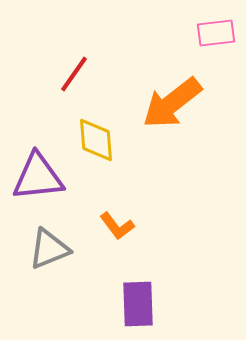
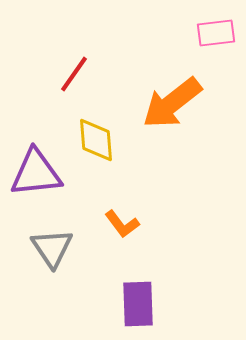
purple triangle: moved 2 px left, 4 px up
orange L-shape: moved 5 px right, 2 px up
gray triangle: moved 3 px right, 1 px up; rotated 42 degrees counterclockwise
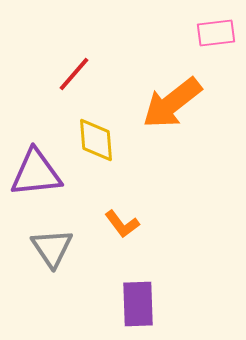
red line: rotated 6 degrees clockwise
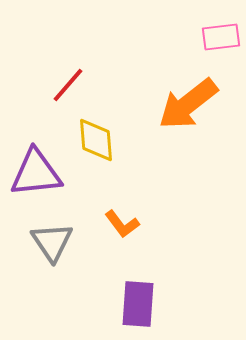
pink rectangle: moved 5 px right, 4 px down
red line: moved 6 px left, 11 px down
orange arrow: moved 16 px right, 1 px down
gray triangle: moved 6 px up
purple rectangle: rotated 6 degrees clockwise
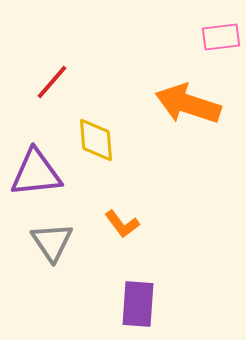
red line: moved 16 px left, 3 px up
orange arrow: rotated 56 degrees clockwise
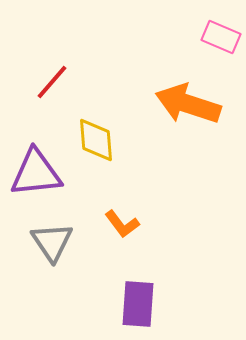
pink rectangle: rotated 30 degrees clockwise
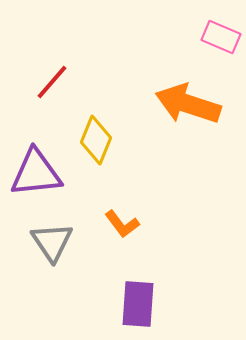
yellow diamond: rotated 27 degrees clockwise
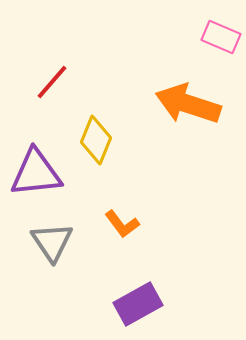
purple rectangle: rotated 57 degrees clockwise
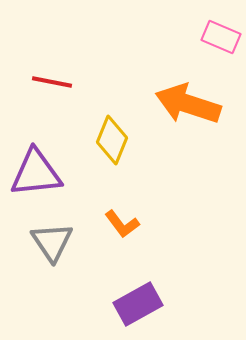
red line: rotated 60 degrees clockwise
yellow diamond: moved 16 px right
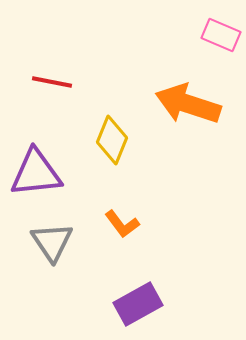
pink rectangle: moved 2 px up
